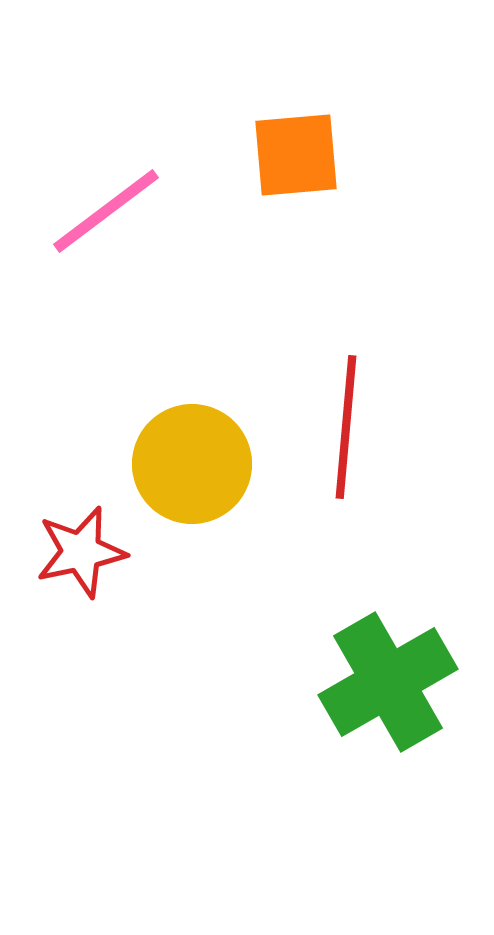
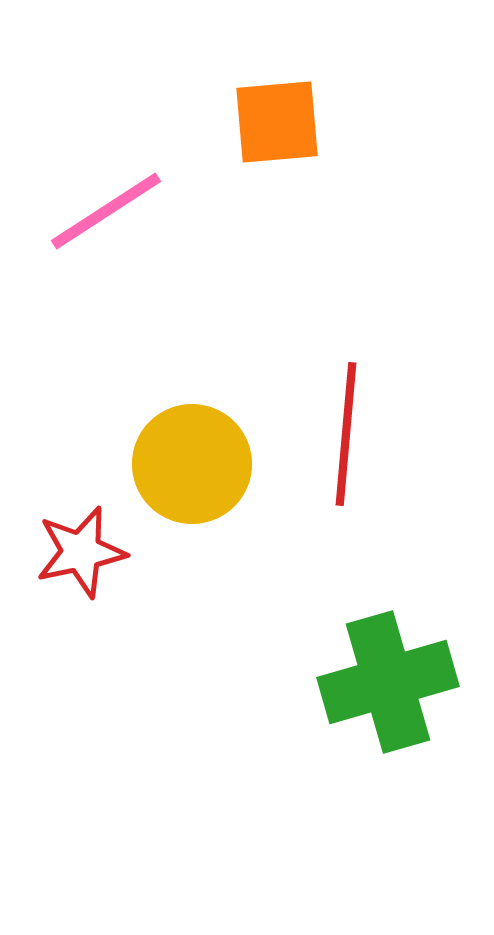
orange square: moved 19 px left, 33 px up
pink line: rotated 4 degrees clockwise
red line: moved 7 px down
green cross: rotated 14 degrees clockwise
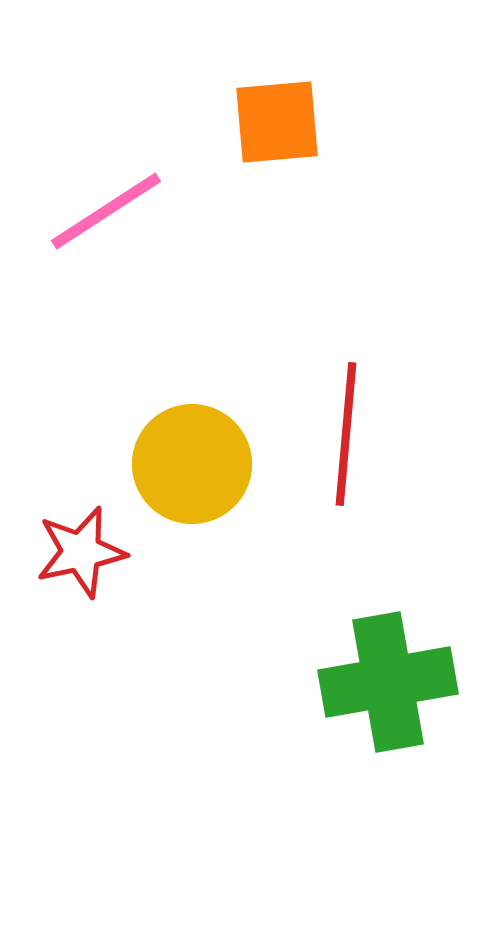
green cross: rotated 6 degrees clockwise
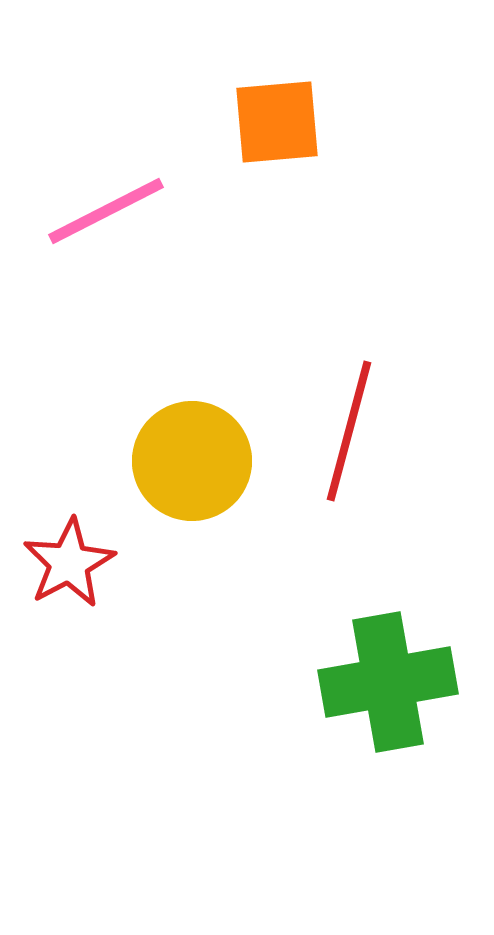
pink line: rotated 6 degrees clockwise
red line: moved 3 px right, 3 px up; rotated 10 degrees clockwise
yellow circle: moved 3 px up
red star: moved 12 px left, 11 px down; rotated 16 degrees counterclockwise
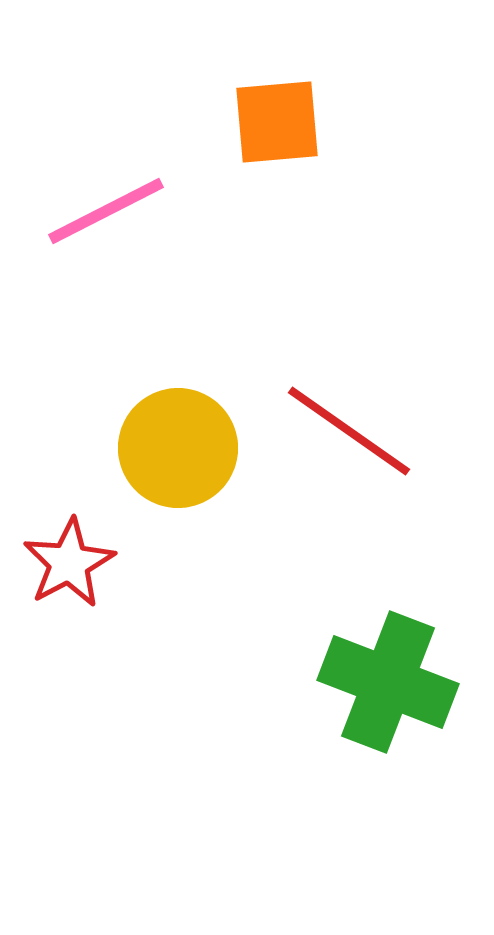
red line: rotated 70 degrees counterclockwise
yellow circle: moved 14 px left, 13 px up
green cross: rotated 31 degrees clockwise
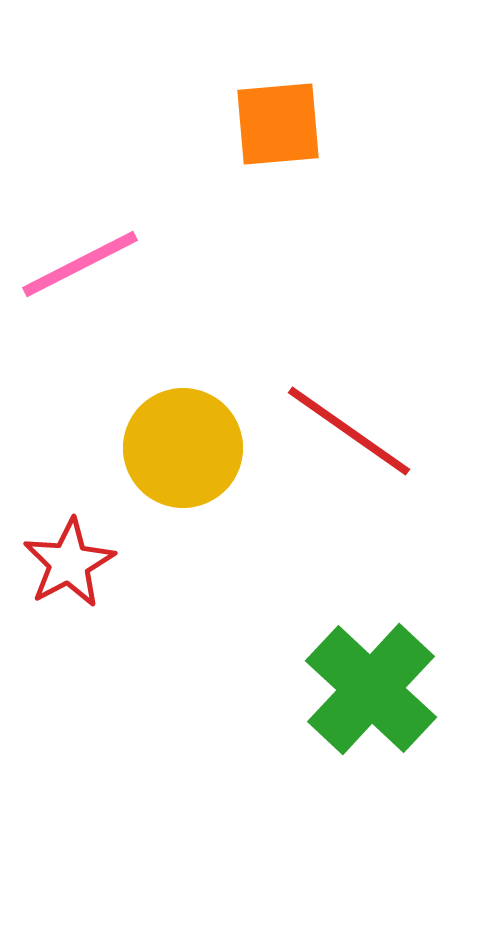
orange square: moved 1 px right, 2 px down
pink line: moved 26 px left, 53 px down
yellow circle: moved 5 px right
green cross: moved 17 px left, 7 px down; rotated 22 degrees clockwise
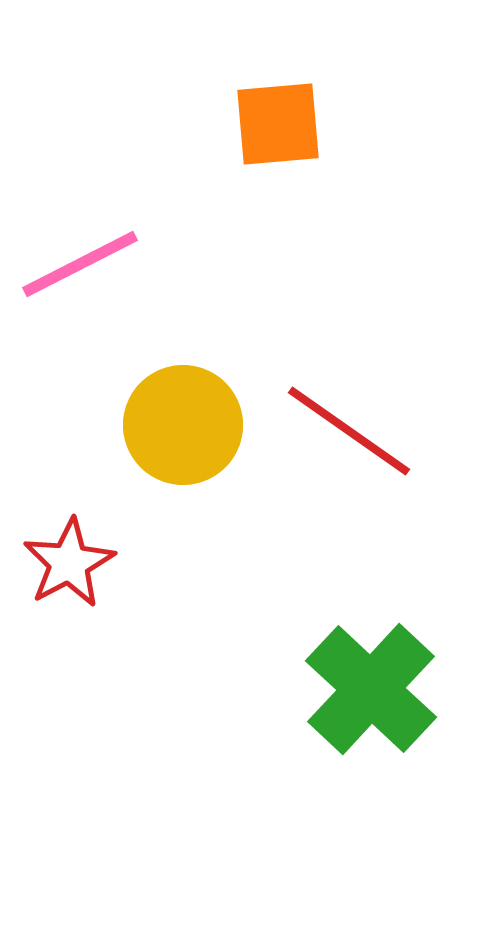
yellow circle: moved 23 px up
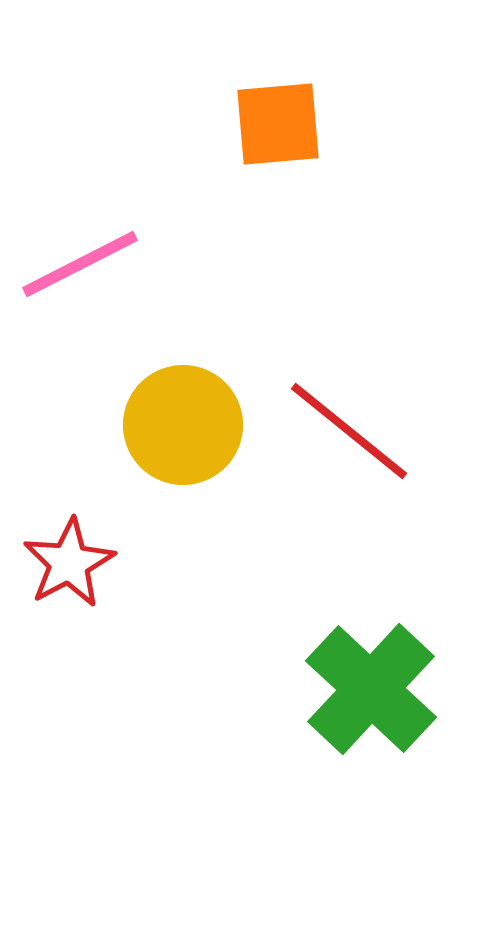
red line: rotated 4 degrees clockwise
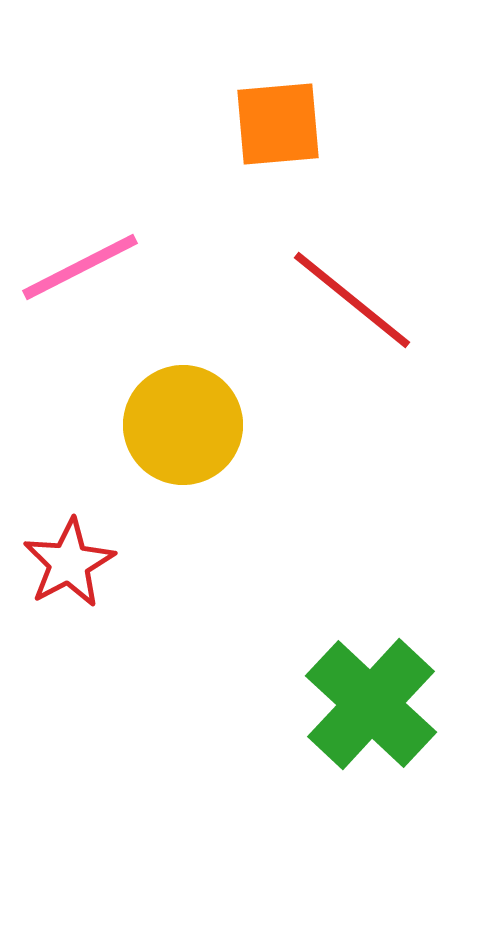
pink line: moved 3 px down
red line: moved 3 px right, 131 px up
green cross: moved 15 px down
